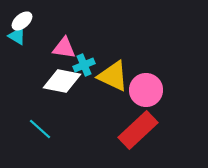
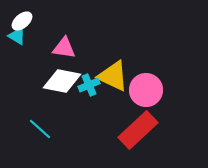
cyan cross: moved 5 px right, 20 px down
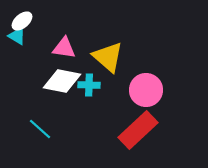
yellow triangle: moved 5 px left, 19 px up; rotated 16 degrees clockwise
cyan cross: rotated 25 degrees clockwise
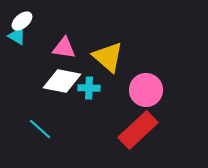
cyan cross: moved 3 px down
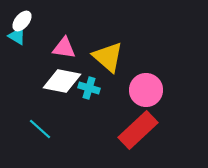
white ellipse: rotated 10 degrees counterclockwise
cyan cross: rotated 15 degrees clockwise
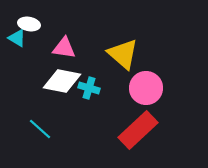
white ellipse: moved 7 px right, 3 px down; rotated 60 degrees clockwise
cyan triangle: moved 2 px down
yellow triangle: moved 15 px right, 3 px up
pink circle: moved 2 px up
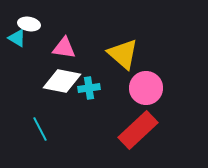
cyan cross: rotated 25 degrees counterclockwise
cyan line: rotated 20 degrees clockwise
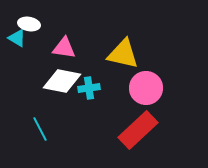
yellow triangle: rotated 28 degrees counterclockwise
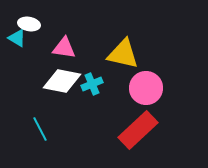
cyan cross: moved 3 px right, 4 px up; rotated 15 degrees counterclockwise
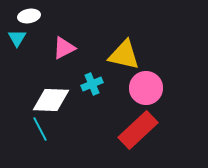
white ellipse: moved 8 px up; rotated 20 degrees counterclockwise
cyan triangle: rotated 30 degrees clockwise
pink triangle: rotated 35 degrees counterclockwise
yellow triangle: moved 1 px right, 1 px down
white diamond: moved 11 px left, 19 px down; rotated 9 degrees counterclockwise
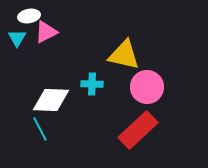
pink triangle: moved 18 px left, 16 px up
cyan cross: rotated 25 degrees clockwise
pink circle: moved 1 px right, 1 px up
